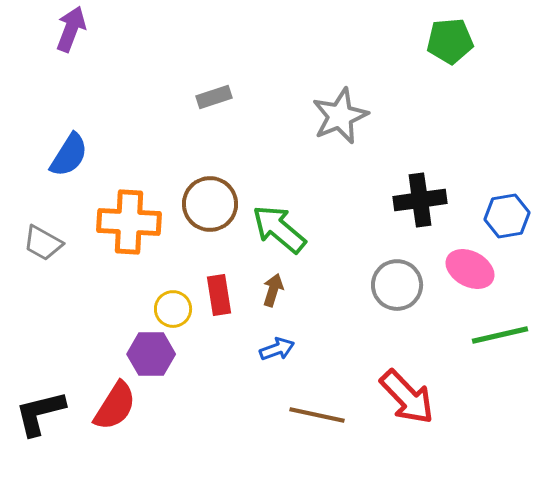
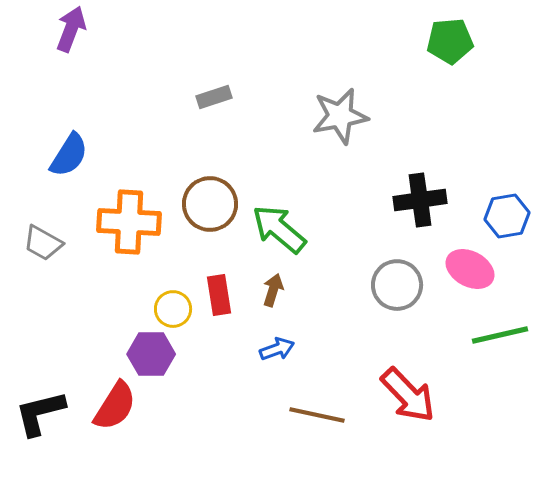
gray star: rotated 12 degrees clockwise
red arrow: moved 1 px right, 2 px up
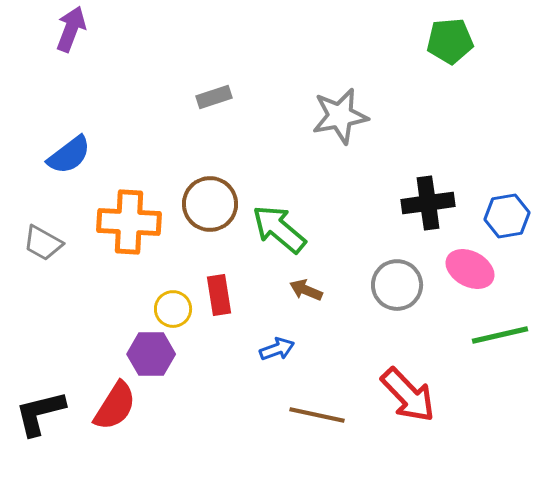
blue semicircle: rotated 21 degrees clockwise
black cross: moved 8 px right, 3 px down
brown arrow: moved 33 px right; rotated 84 degrees counterclockwise
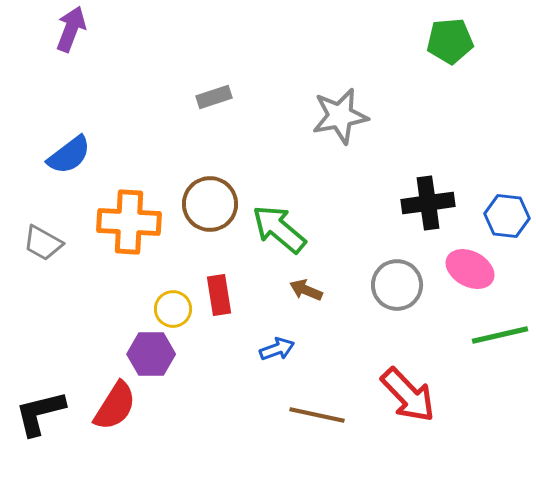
blue hexagon: rotated 15 degrees clockwise
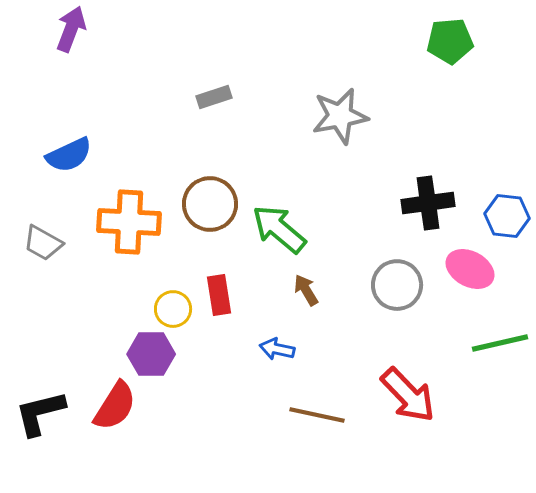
blue semicircle: rotated 12 degrees clockwise
brown arrow: rotated 36 degrees clockwise
green line: moved 8 px down
blue arrow: rotated 148 degrees counterclockwise
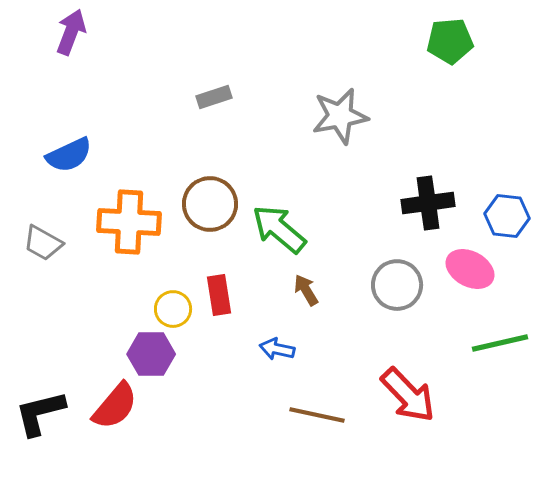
purple arrow: moved 3 px down
red semicircle: rotated 8 degrees clockwise
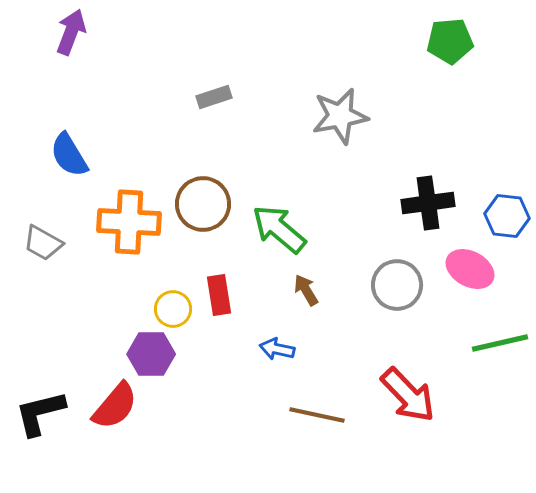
blue semicircle: rotated 84 degrees clockwise
brown circle: moved 7 px left
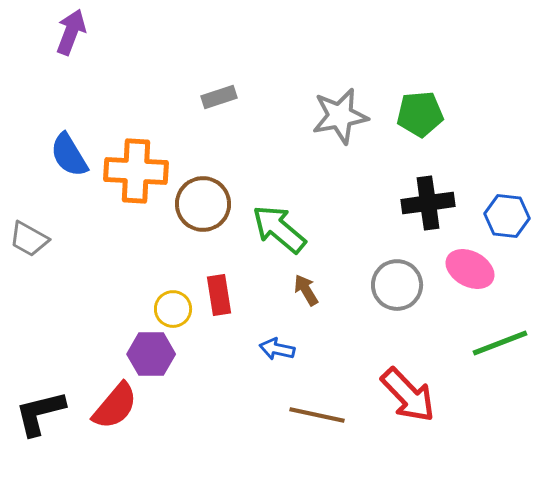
green pentagon: moved 30 px left, 73 px down
gray rectangle: moved 5 px right
orange cross: moved 7 px right, 51 px up
gray trapezoid: moved 14 px left, 4 px up
green line: rotated 8 degrees counterclockwise
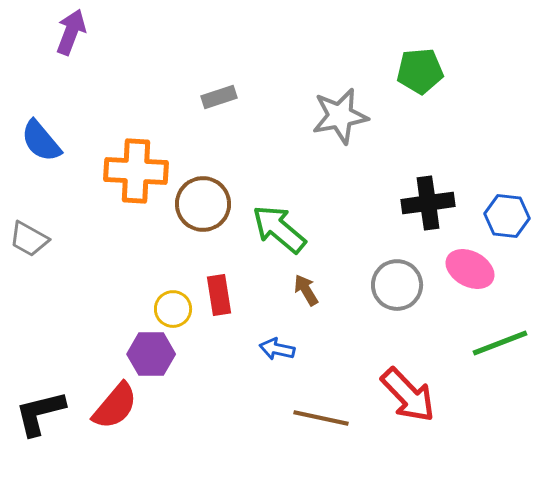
green pentagon: moved 43 px up
blue semicircle: moved 28 px left, 14 px up; rotated 9 degrees counterclockwise
brown line: moved 4 px right, 3 px down
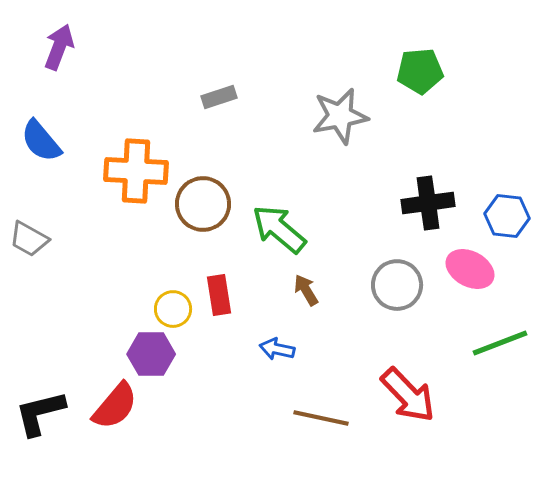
purple arrow: moved 12 px left, 15 px down
